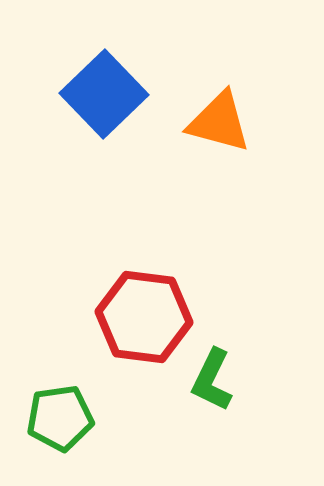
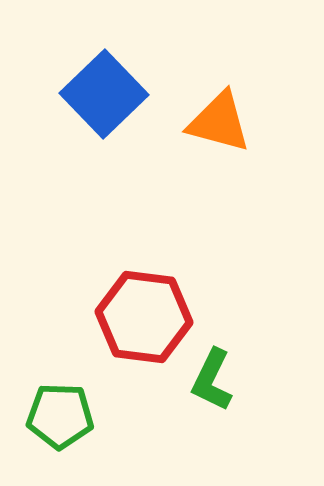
green pentagon: moved 2 px up; rotated 10 degrees clockwise
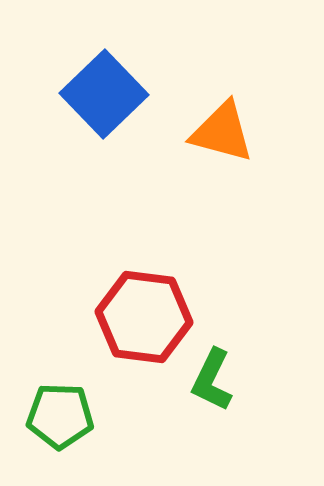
orange triangle: moved 3 px right, 10 px down
